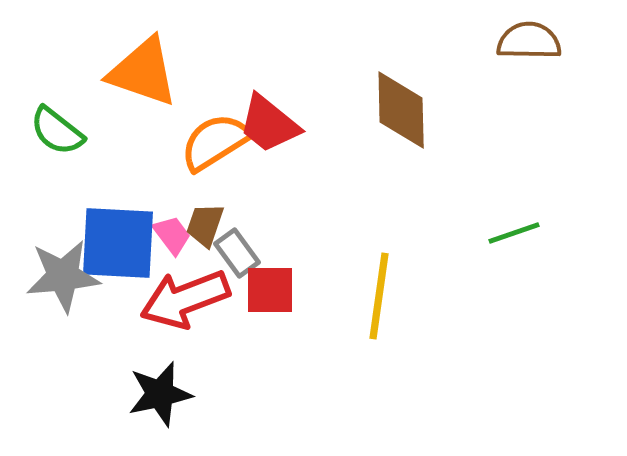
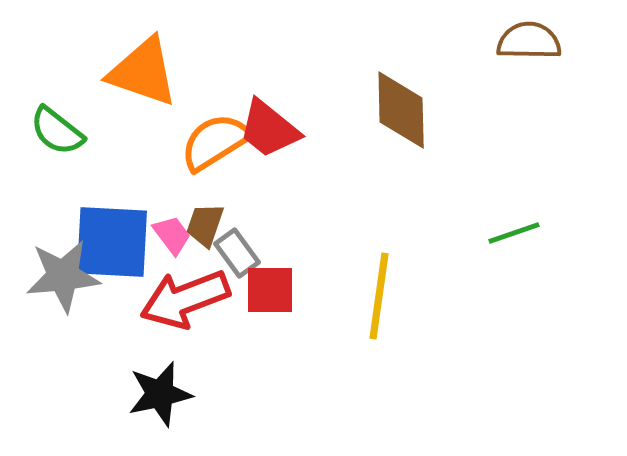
red trapezoid: moved 5 px down
blue square: moved 6 px left, 1 px up
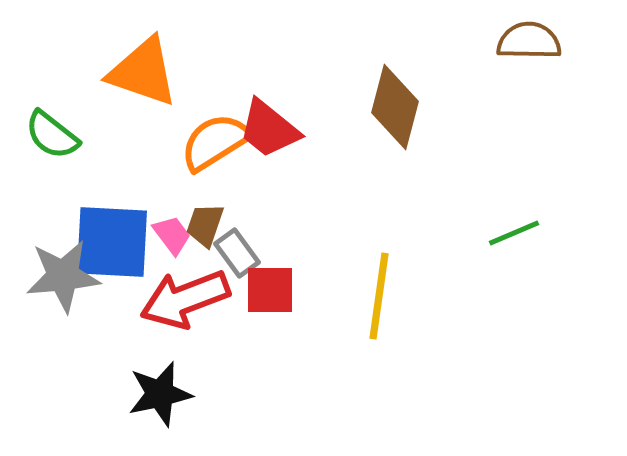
brown diamond: moved 6 px left, 3 px up; rotated 16 degrees clockwise
green semicircle: moved 5 px left, 4 px down
green line: rotated 4 degrees counterclockwise
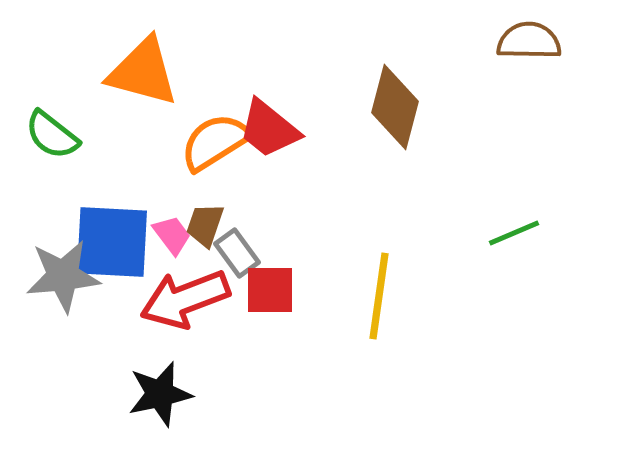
orange triangle: rotated 4 degrees counterclockwise
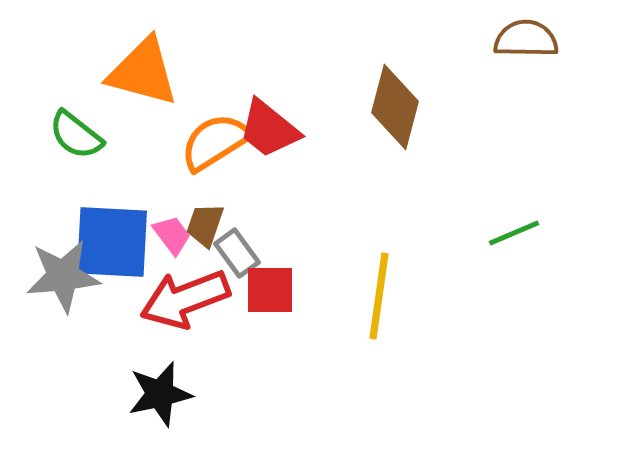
brown semicircle: moved 3 px left, 2 px up
green semicircle: moved 24 px right
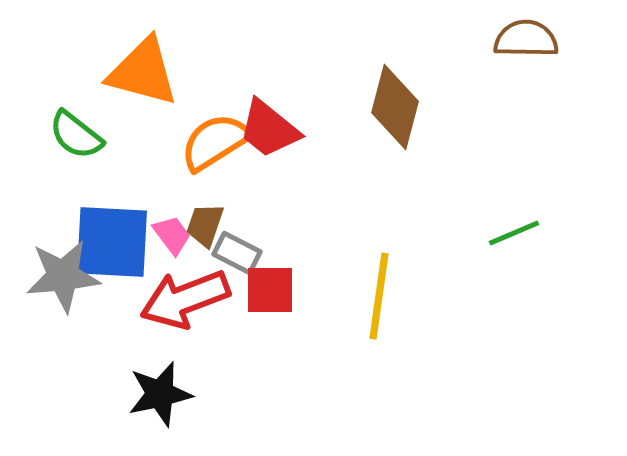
gray rectangle: rotated 27 degrees counterclockwise
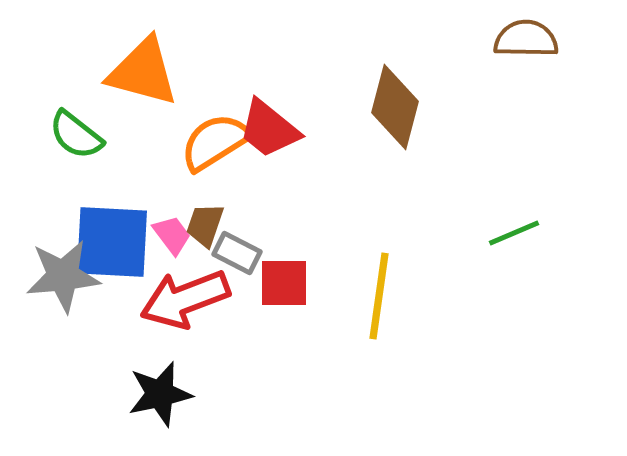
red square: moved 14 px right, 7 px up
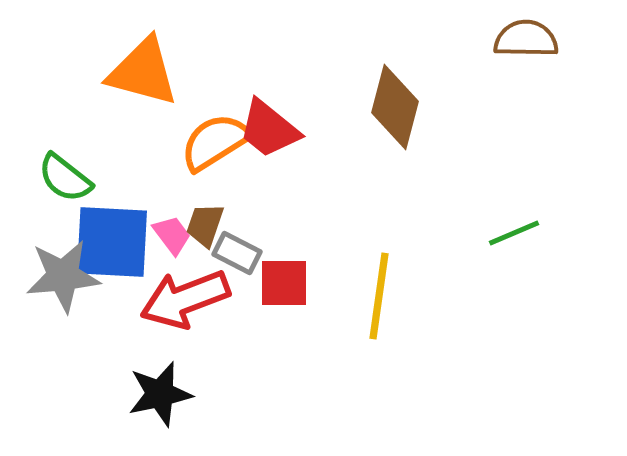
green semicircle: moved 11 px left, 43 px down
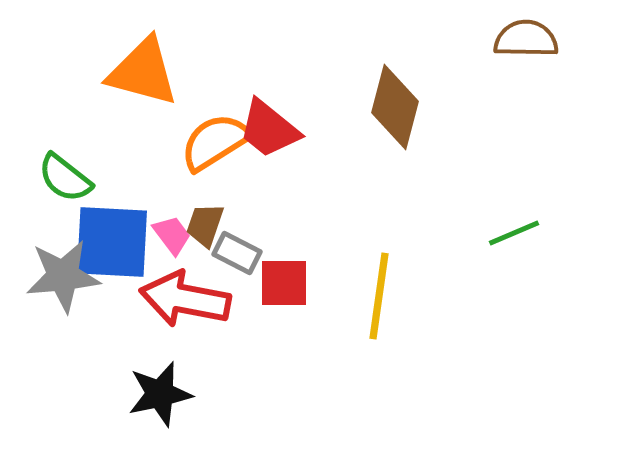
red arrow: rotated 32 degrees clockwise
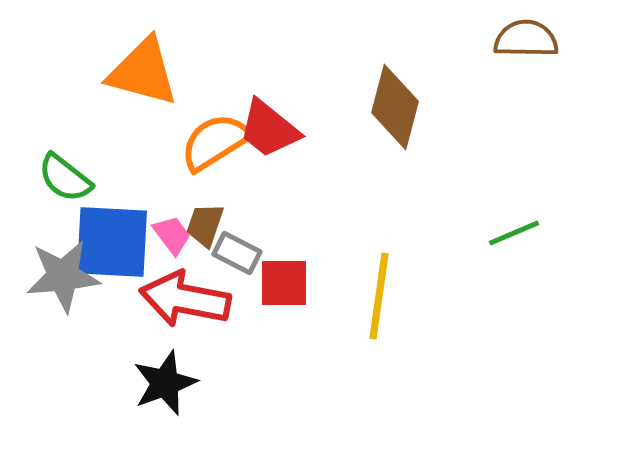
black star: moved 5 px right, 11 px up; rotated 8 degrees counterclockwise
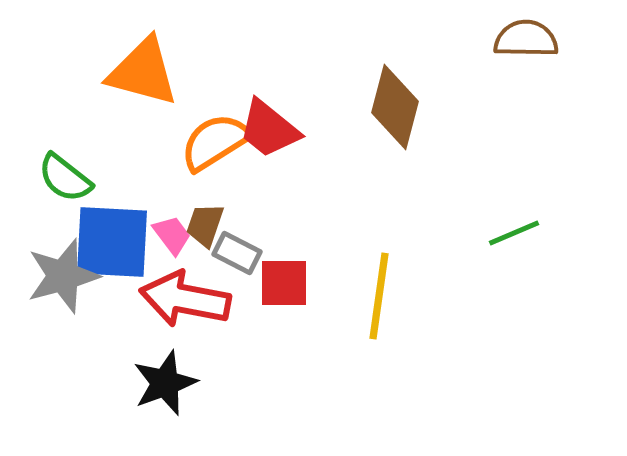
gray star: rotated 10 degrees counterclockwise
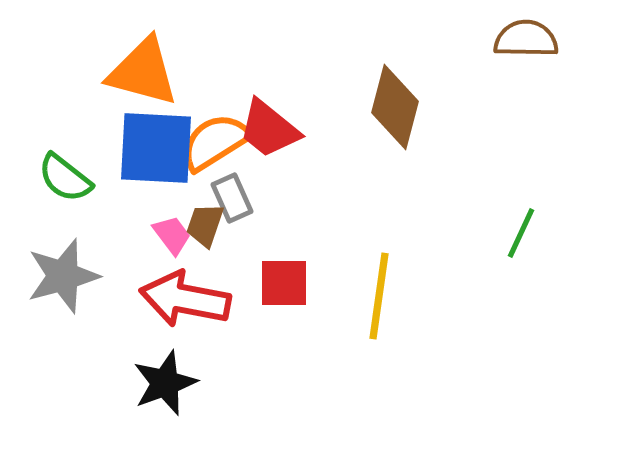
green line: moved 7 px right; rotated 42 degrees counterclockwise
blue square: moved 44 px right, 94 px up
gray rectangle: moved 5 px left, 55 px up; rotated 39 degrees clockwise
